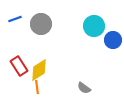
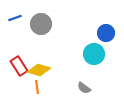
blue line: moved 1 px up
cyan circle: moved 28 px down
blue circle: moved 7 px left, 7 px up
yellow diamond: rotated 50 degrees clockwise
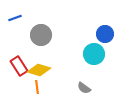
gray circle: moved 11 px down
blue circle: moved 1 px left, 1 px down
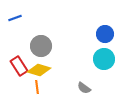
gray circle: moved 11 px down
cyan circle: moved 10 px right, 5 px down
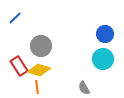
blue line: rotated 24 degrees counterclockwise
cyan circle: moved 1 px left
gray semicircle: rotated 24 degrees clockwise
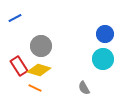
blue line: rotated 16 degrees clockwise
orange line: moved 2 px left, 1 px down; rotated 56 degrees counterclockwise
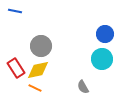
blue line: moved 7 px up; rotated 40 degrees clockwise
cyan circle: moved 1 px left
red rectangle: moved 3 px left, 2 px down
yellow diamond: moved 1 px left; rotated 30 degrees counterclockwise
gray semicircle: moved 1 px left, 1 px up
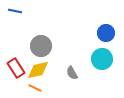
blue circle: moved 1 px right, 1 px up
gray semicircle: moved 11 px left, 14 px up
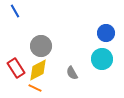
blue line: rotated 48 degrees clockwise
yellow diamond: rotated 15 degrees counterclockwise
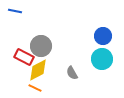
blue line: rotated 48 degrees counterclockwise
blue circle: moved 3 px left, 3 px down
red rectangle: moved 8 px right, 11 px up; rotated 30 degrees counterclockwise
